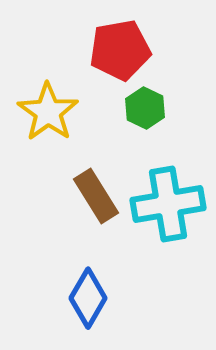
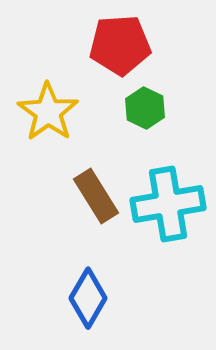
red pentagon: moved 5 px up; rotated 6 degrees clockwise
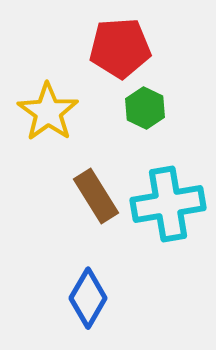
red pentagon: moved 3 px down
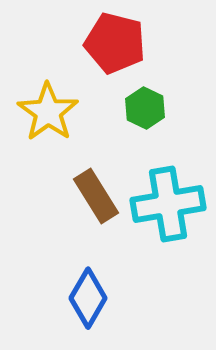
red pentagon: moved 5 px left, 5 px up; rotated 18 degrees clockwise
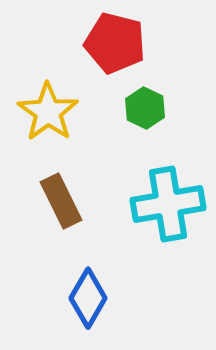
brown rectangle: moved 35 px left, 5 px down; rotated 6 degrees clockwise
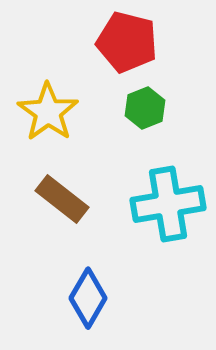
red pentagon: moved 12 px right, 1 px up
green hexagon: rotated 12 degrees clockwise
brown rectangle: moved 1 px right, 2 px up; rotated 26 degrees counterclockwise
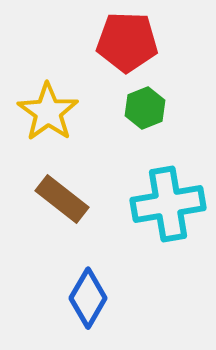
red pentagon: rotated 12 degrees counterclockwise
